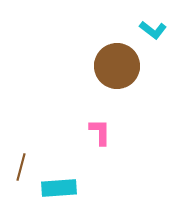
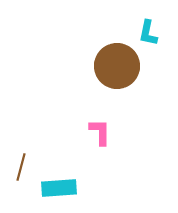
cyan L-shape: moved 5 px left, 3 px down; rotated 64 degrees clockwise
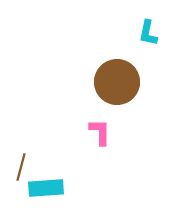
brown circle: moved 16 px down
cyan rectangle: moved 13 px left
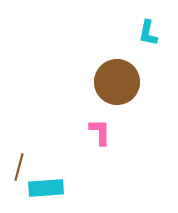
brown line: moved 2 px left
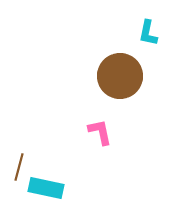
brown circle: moved 3 px right, 6 px up
pink L-shape: rotated 12 degrees counterclockwise
cyan rectangle: rotated 16 degrees clockwise
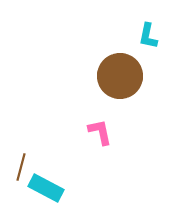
cyan L-shape: moved 3 px down
brown line: moved 2 px right
cyan rectangle: rotated 16 degrees clockwise
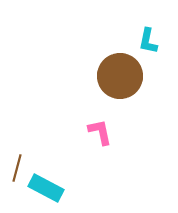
cyan L-shape: moved 5 px down
brown line: moved 4 px left, 1 px down
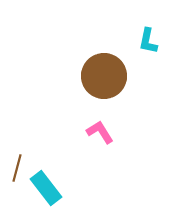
brown circle: moved 16 px left
pink L-shape: rotated 20 degrees counterclockwise
cyan rectangle: rotated 24 degrees clockwise
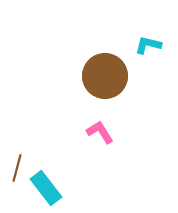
cyan L-shape: moved 4 px down; rotated 92 degrees clockwise
brown circle: moved 1 px right
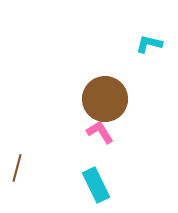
cyan L-shape: moved 1 px right, 1 px up
brown circle: moved 23 px down
cyan rectangle: moved 50 px right, 3 px up; rotated 12 degrees clockwise
